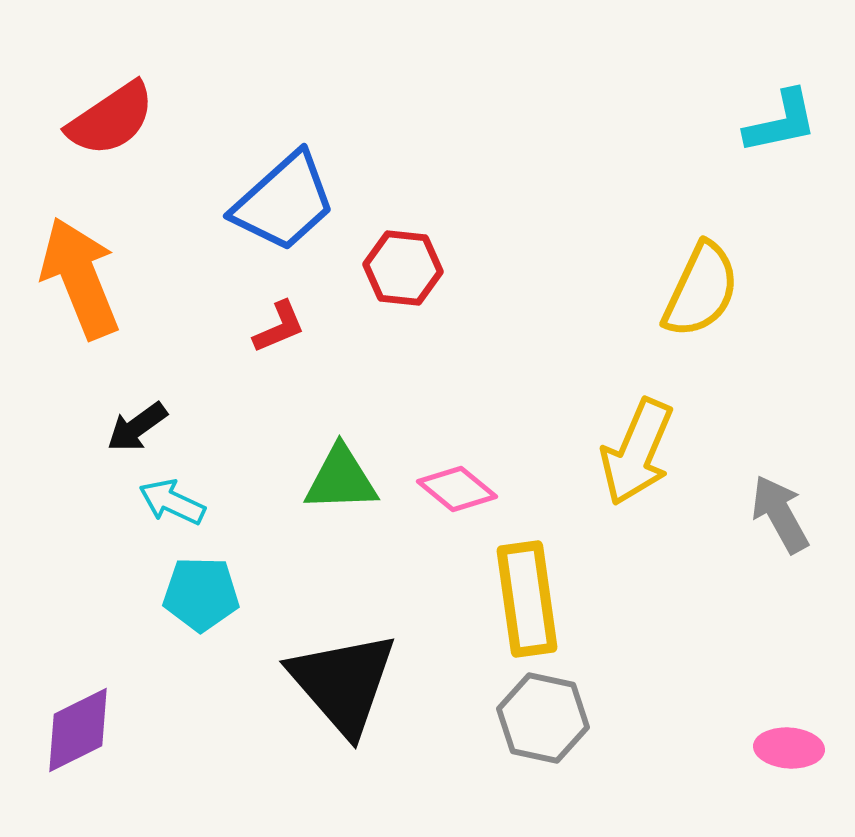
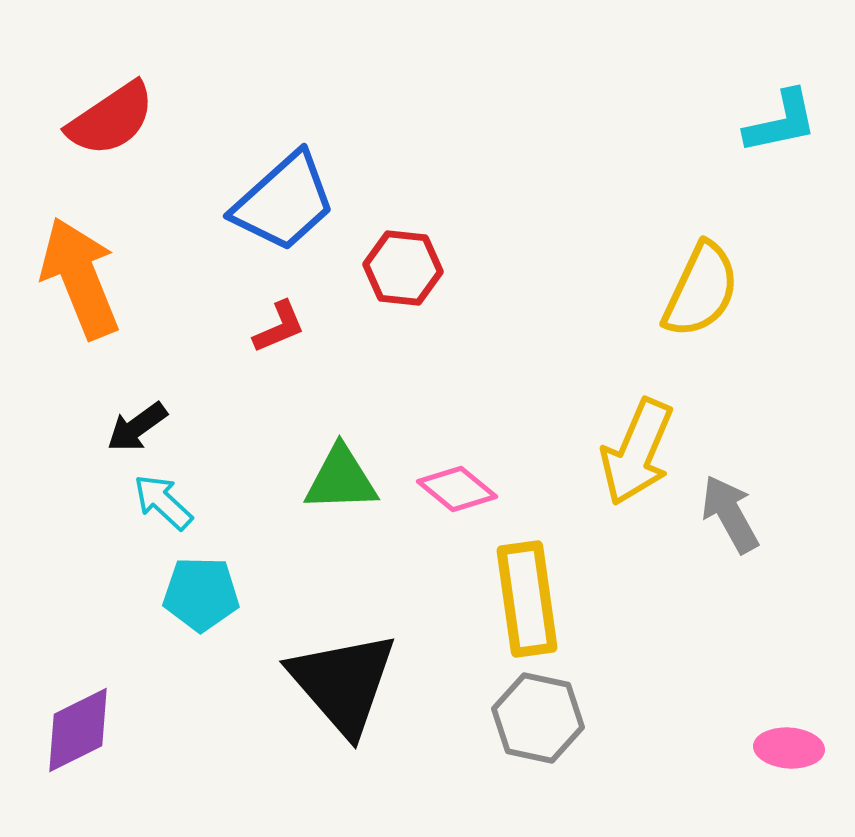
cyan arrow: moved 9 px left; rotated 18 degrees clockwise
gray arrow: moved 50 px left
gray hexagon: moved 5 px left
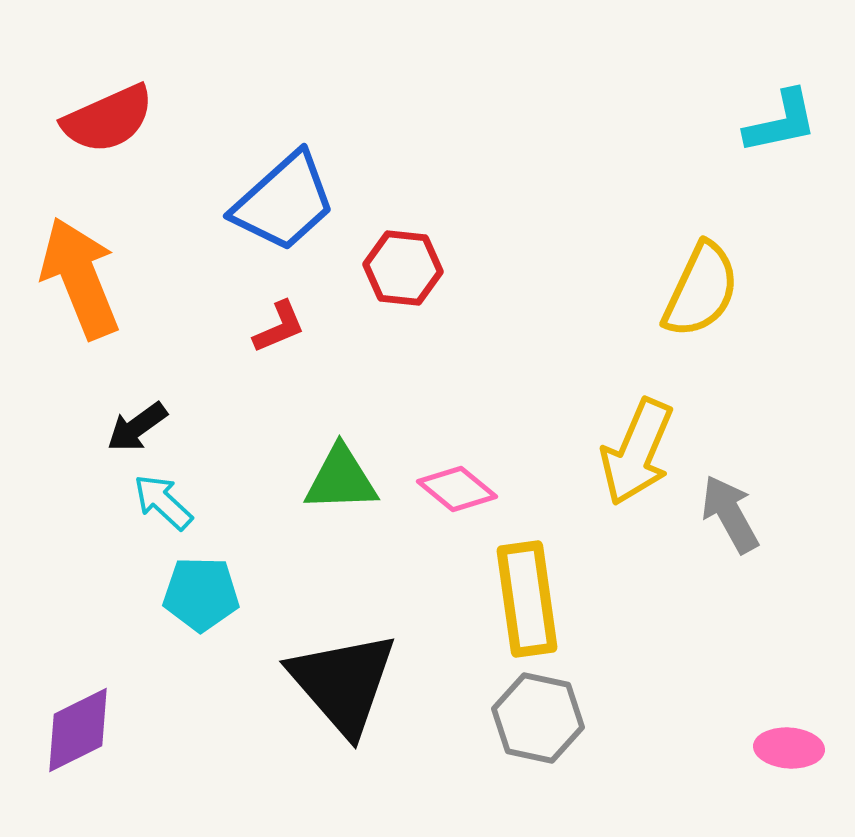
red semicircle: moved 3 px left; rotated 10 degrees clockwise
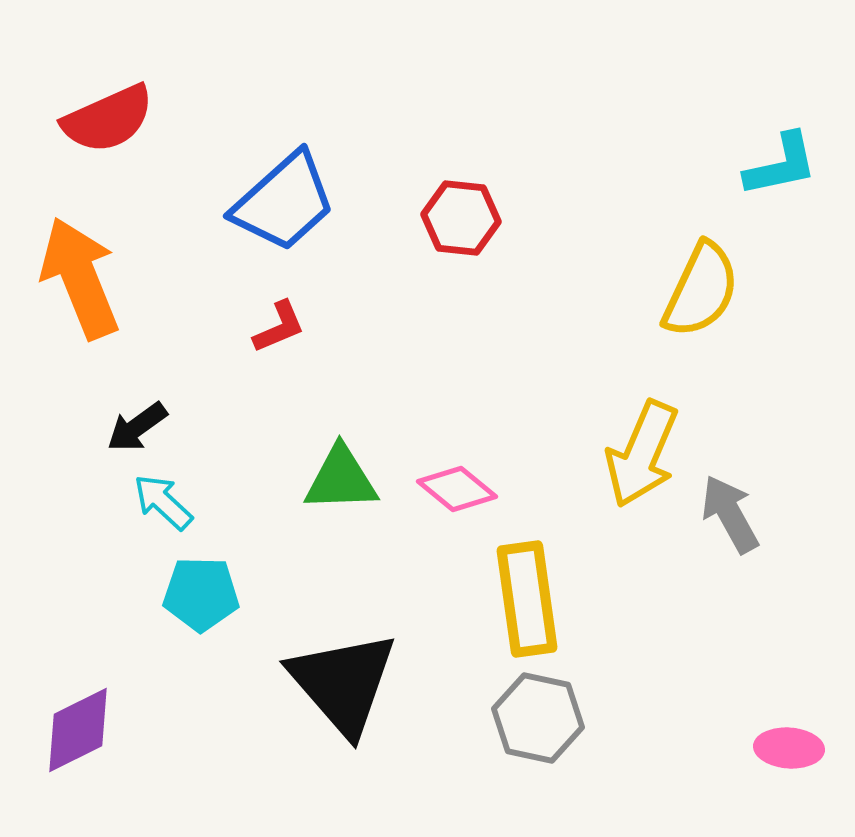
cyan L-shape: moved 43 px down
red hexagon: moved 58 px right, 50 px up
yellow arrow: moved 5 px right, 2 px down
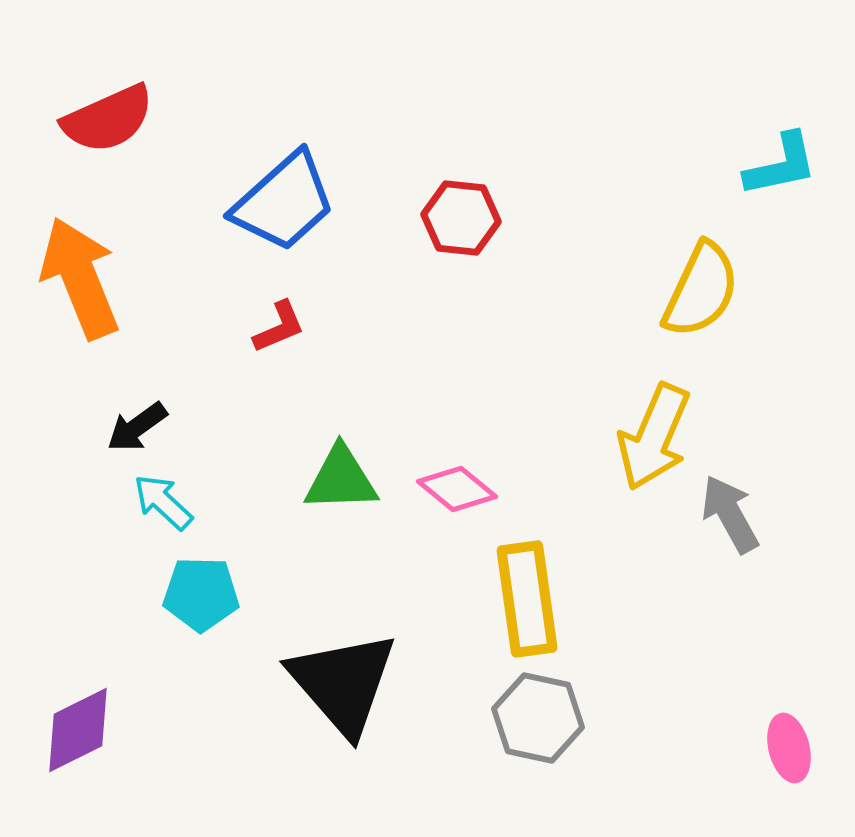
yellow arrow: moved 12 px right, 17 px up
pink ellipse: rotated 72 degrees clockwise
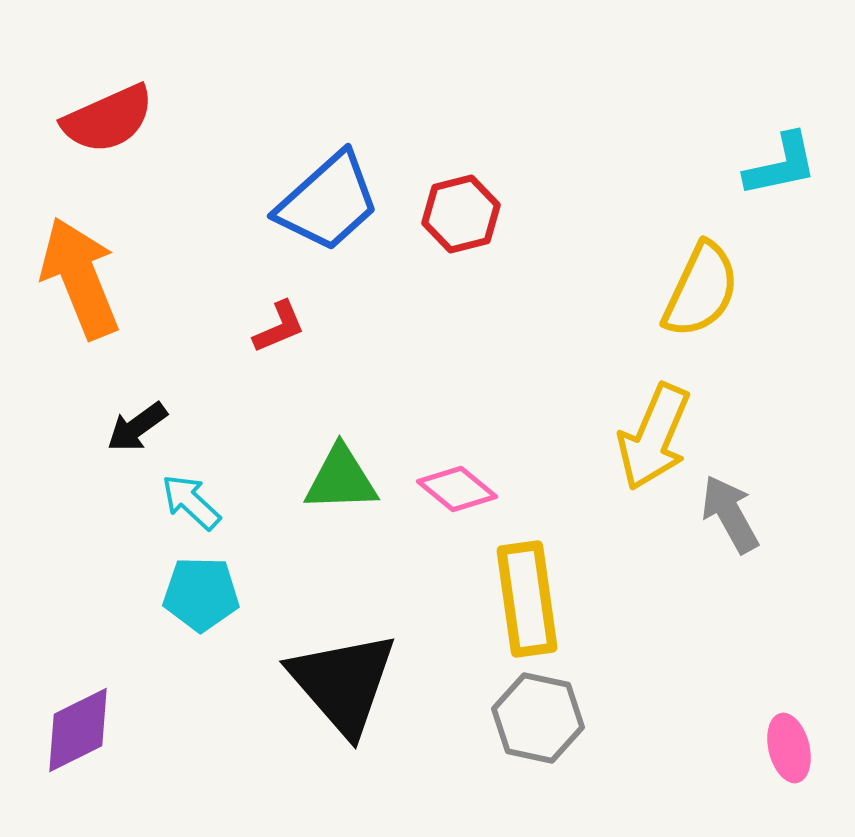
blue trapezoid: moved 44 px right
red hexagon: moved 4 px up; rotated 20 degrees counterclockwise
cyan arrow: moved 28 px right
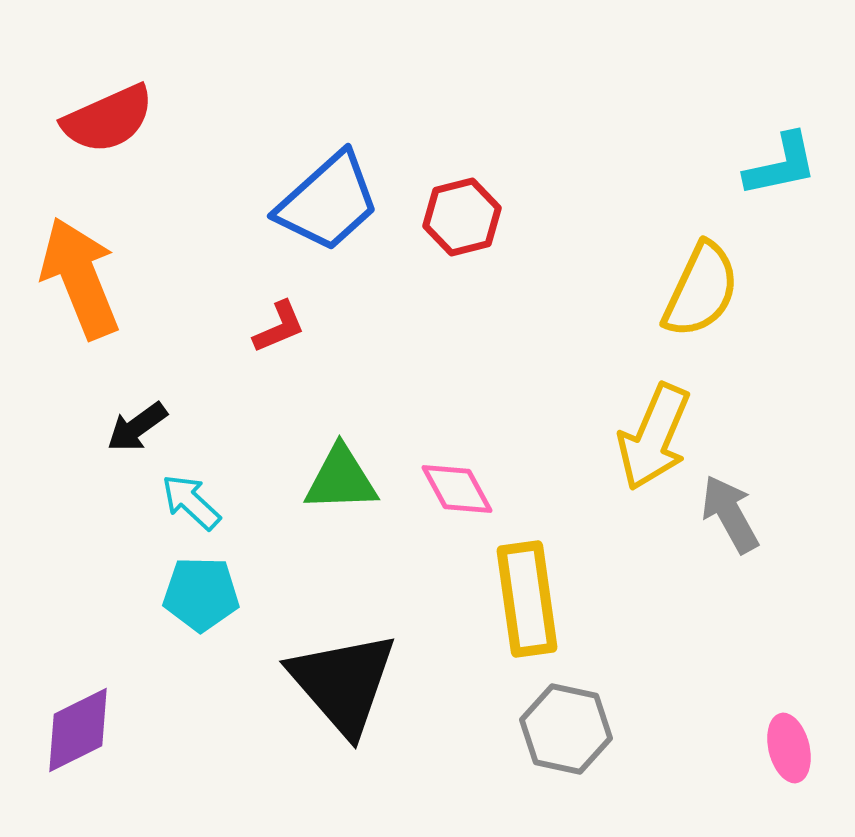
red hexagon: moved 1 px right, 3 px down
pink diamond: rotated 22 degrees clockwise
gray hexagon: moved 28 px right, 11 px down
